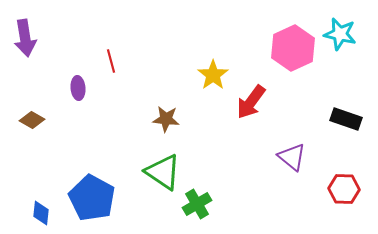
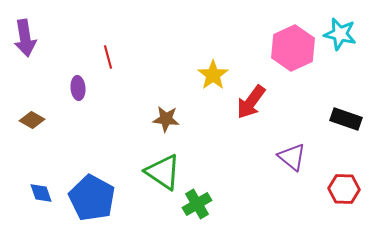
red line: moved 3 px left, 4 px up
blue diamond: moved 20 px up; rotated 25 degrees counterclockwise
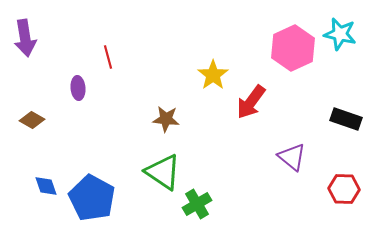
blue diamond: moved 5 px right, 7 px up
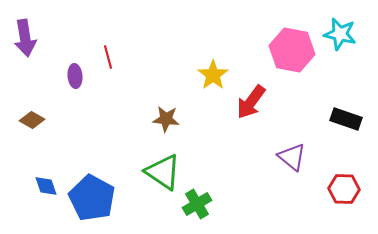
pink hexagon: moved 1 px left, 2 px down; rotated 24 degrees counterclockwise
purple ellipse: moved 3 px left, 12 px up
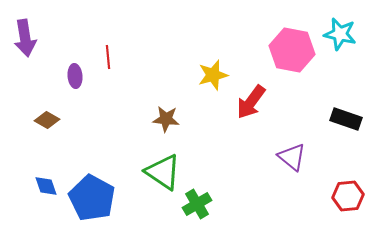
red line: rotated 10 degrees clockwise
yellow star: rotated 20 degrees clockwise
brown diamond: moved 15 px right
red hexagon: moved 4 px right, 7 px down; rotated 8 degrees counterclockwise
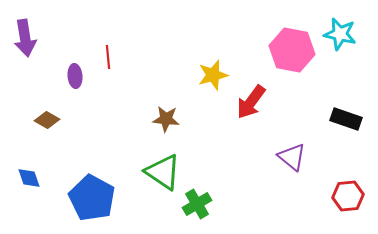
blue diamond: moved 17 px left, 8 px up
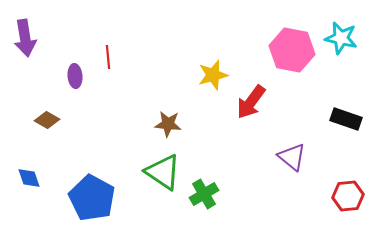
cyan star: moved 1 px right, 4 px down
brown star: moved 2 px right, 5 px down
green cross: moved 7 px right, 10 px up
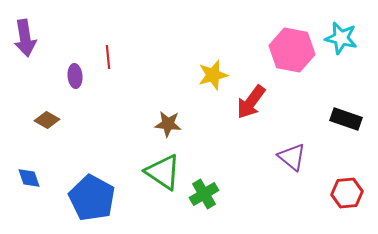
red hexagon: moved 1 px left, 3 px up
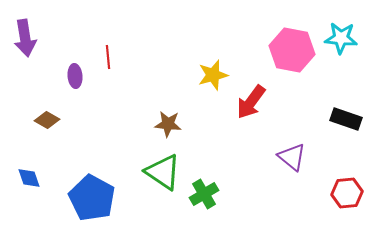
cyan star: rotated 8 degrees counterclockwise
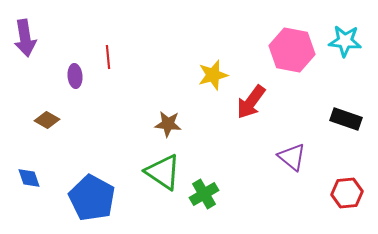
cyan star: moved 4 px right, 3 px down
